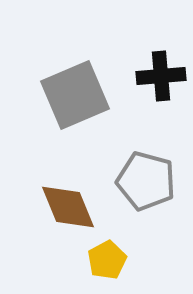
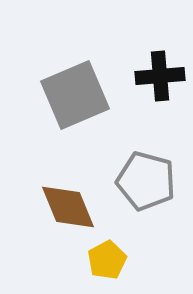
black cross: moved 1 px left
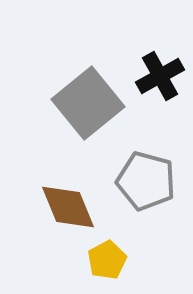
black cross: rotated 24 degrees counterclockwise
gray square: moved 13 px right, 8 px down; rotated 16 degrees counterclockwise
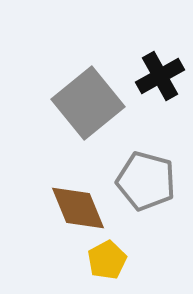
brown diamond: moved 10 px right, 1 px down
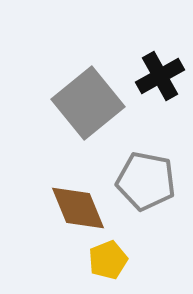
gray pentagon: rotated 4 degrees counterclockwise
yellow pentagon: moved 1 px right; rotated 6 degrees clockwise
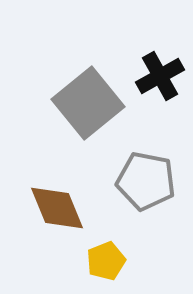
brown diamond: moved 21 px left
yellow pentagon: moved 2 px left, 1 px down
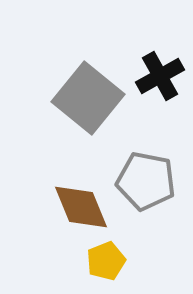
gray square: moved 5 px up; rotated 12 degrees counterclockwise
brown diamond: moved 24 px right, 1 px up
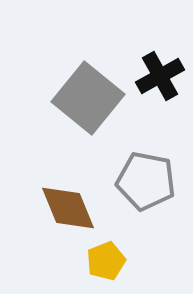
brown diamond: moved 13 px left, 1 px down
